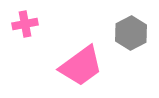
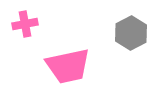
pink trapezoid: moved 13 px left; rotated 24 degrees clockwise
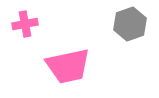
gray hexagon: moved 1 px left, 9 px up; rotated 8 degrees clockwise
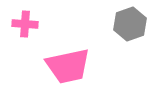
pink cross: rotated 15 degrees clockwise
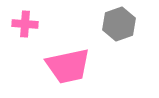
gray hexagon: moved 11 px left
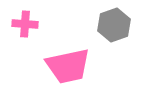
gray hexagon: moved 5 px left, 1 px down
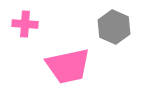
gray hexagon: moved 2 px down; rotated 16 degrees counterclockwise
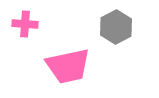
gray hexagon: moved 2 px right; rotated 8 degrees clockwise
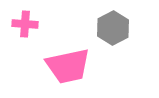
gray hexagon: moved 3 px left, 1 px down
